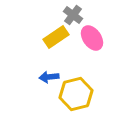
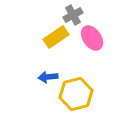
gray cross: rotated 24 degrees clockwise
blue arrow: moved 1 px left
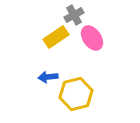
gray cross: moved 1 px right
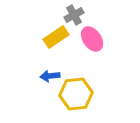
pink ellipse: moved 1 px down
blue arrow: moved 2 px right, 1 px up
yellow hexagon: rotated 8 degrees clockwise
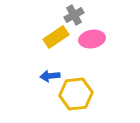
pink ellipse: rotated 65 degrees counterclockwise
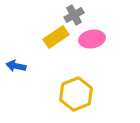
blue arrow: moved 34 px left, 10 px up; rotated 18 degrees clockwise
yellow hexagon: rotated 16 degrees counterclockwise
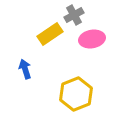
yellow rectangle: moved 6 px left, 3 px up
blue arrow: moved 9 px right, 3 px down; rotated 60 degrees clockwise
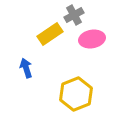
blue arrow: moved 1 px right, 1 px up
